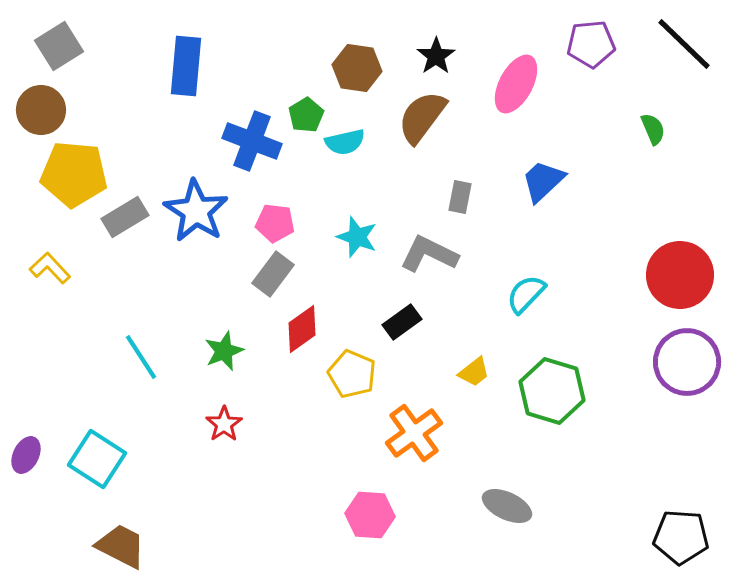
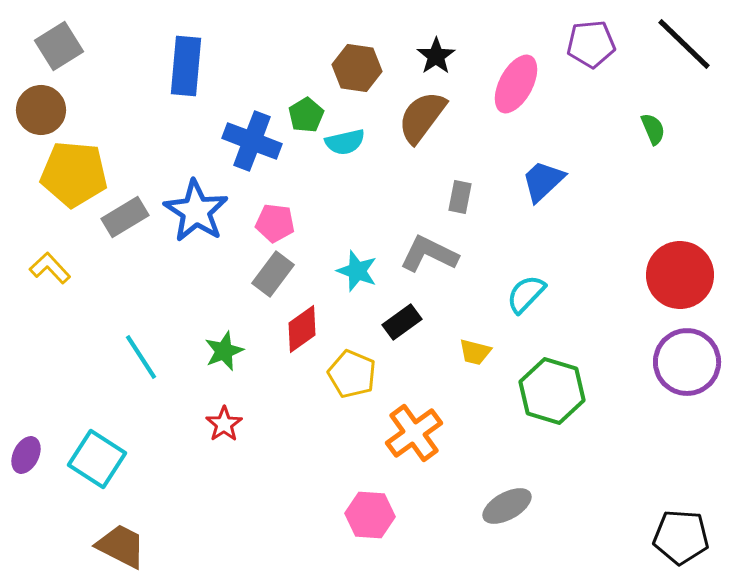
cyan star at (357, 237): moved 34 px down
yellow trapezoid at (474, 372): moved 1 px right, 20 px up; rotated 52 degrees clockwise
gray ellipse at (507, 506): rotated 54 degrees counterclockwise
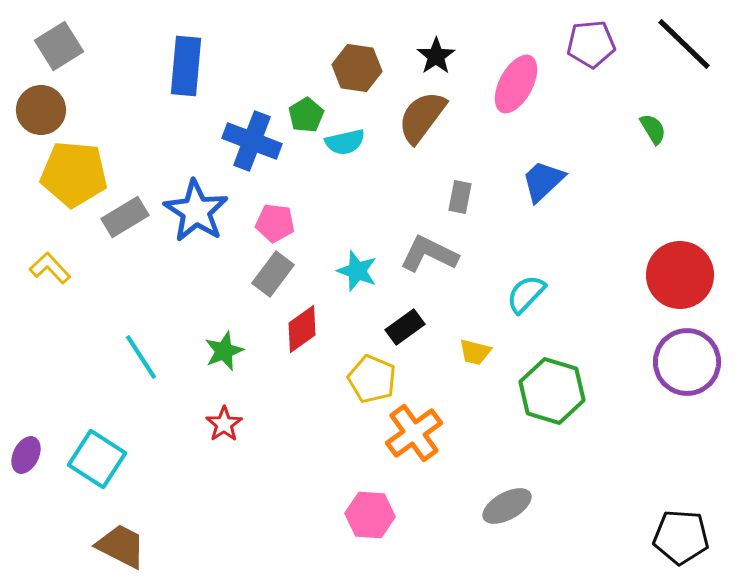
green semicircle at (653, 129): rotated 8 degrees counterclockwise
black rectangle at (402, 322): moved 3 px right, 5 px down
yellow pentagon at (352, 374): moved 20 px right, 5 px down
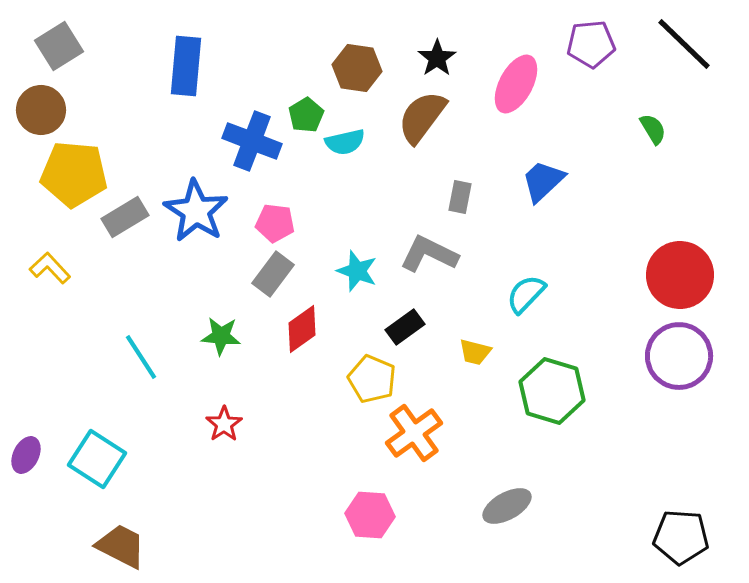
black star at (436, 56): moved 1 px right, 2 px down
green star at (224, 351): moved 3 px left, 15 px up; rotated 27 degrees clockwise
purple circle at (687, 362): moved 8 px left, 6 px up
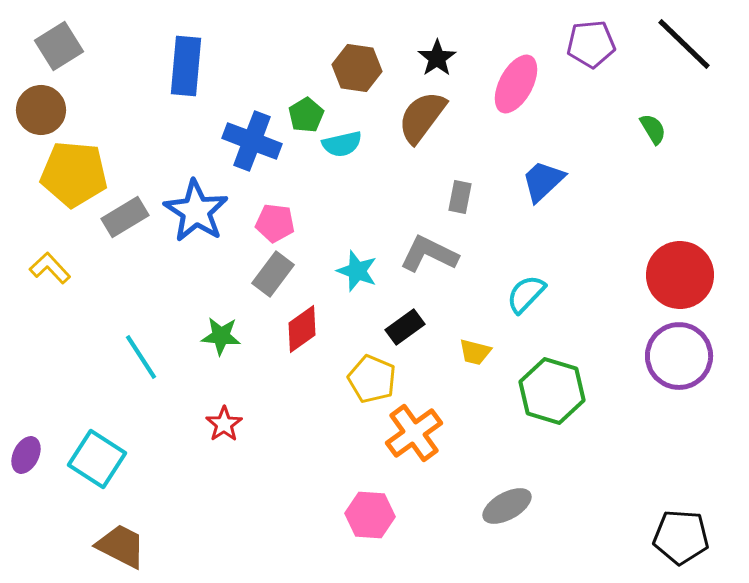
cyan semicircle at (345, 142): moved 3 px left, 2 px down
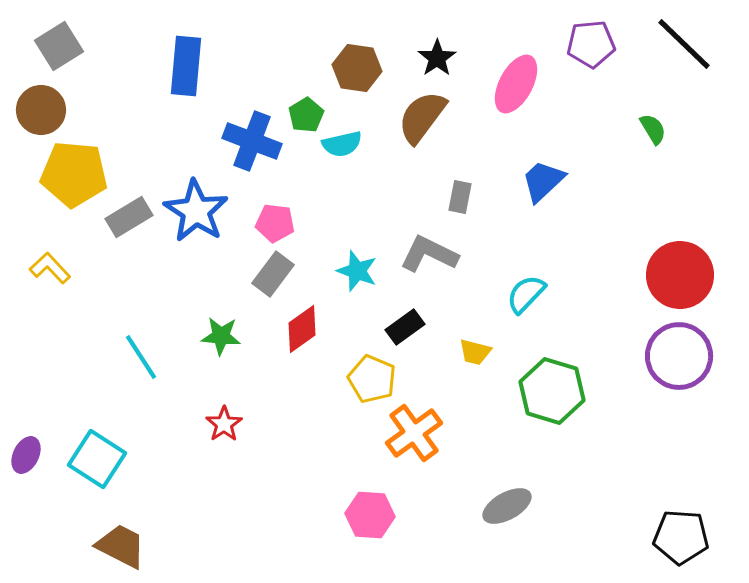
gray rectangle at (125, 217): moved 4 px right
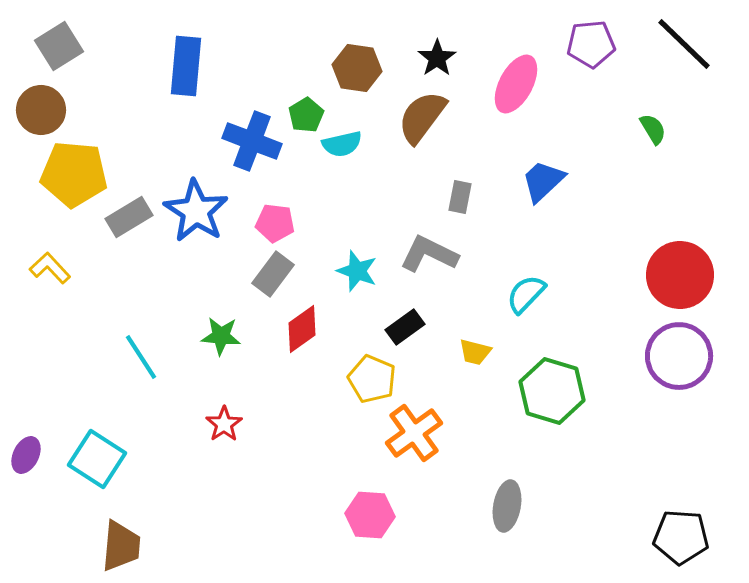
gray ellipse at (507, 506): rotated 51 degrees counterclockwise
brown trapezoid at (121, 546): rotated 68 degrees clockwise
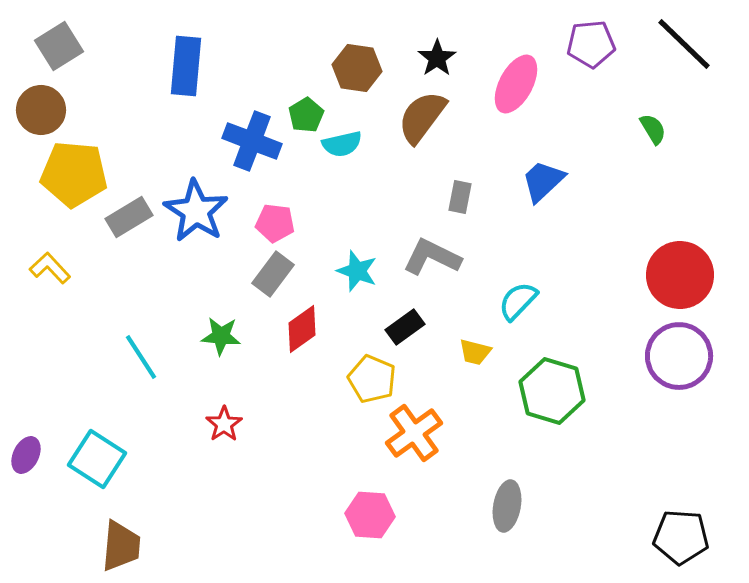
gray L-shape at (429, 254): moved 3 px right, 3 px down
cyan semicircle at (526, 294): moved 8 px left, 7 px down
